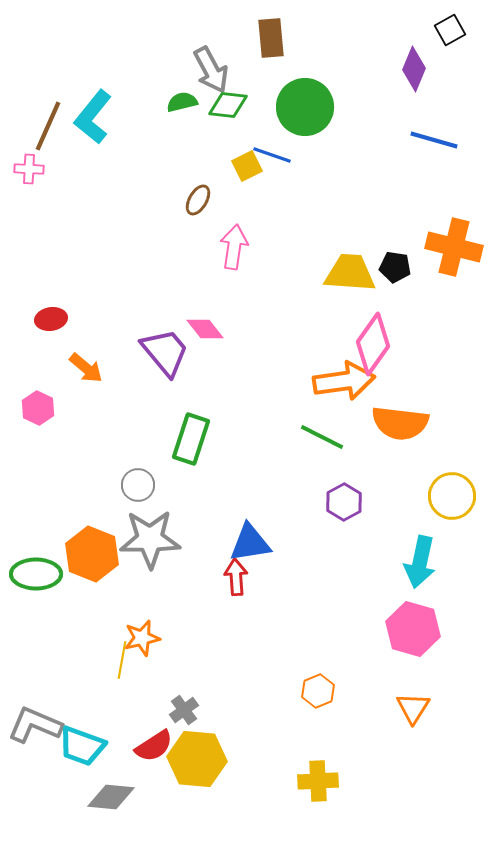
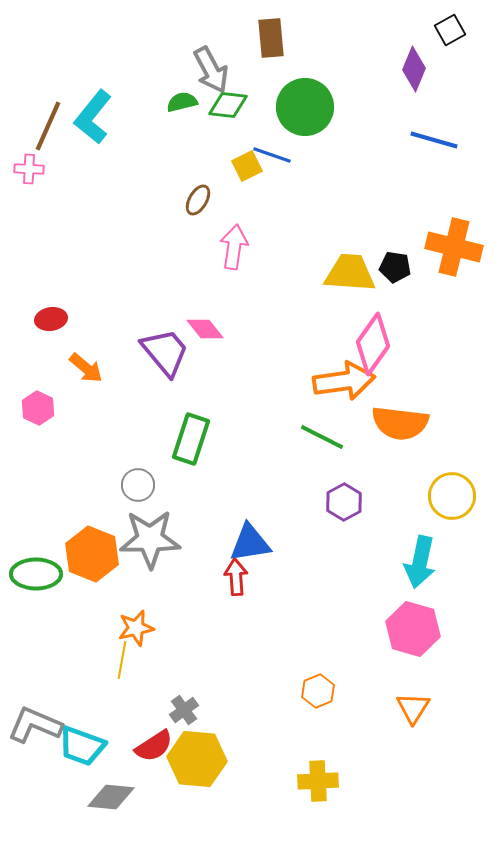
orange star at (142, 638): moved 6 px left, 10 px up
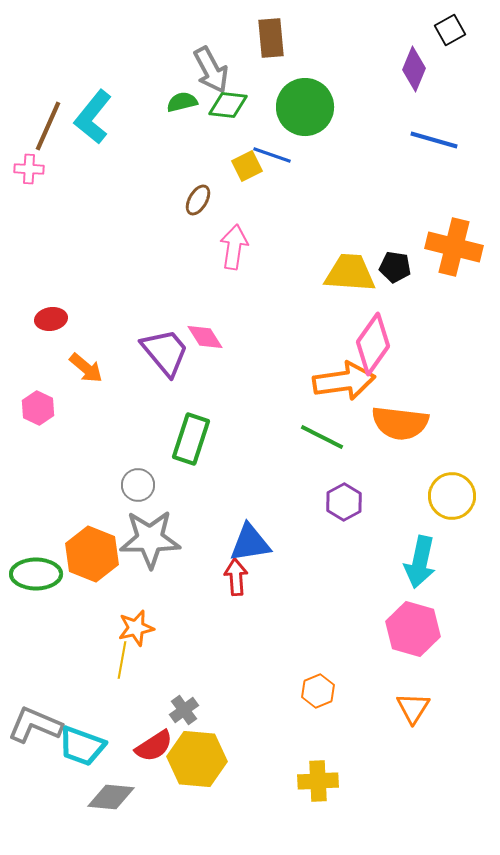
pink diamond at (205, 329): moved 8 px down; rotated 6 degrees clockwise
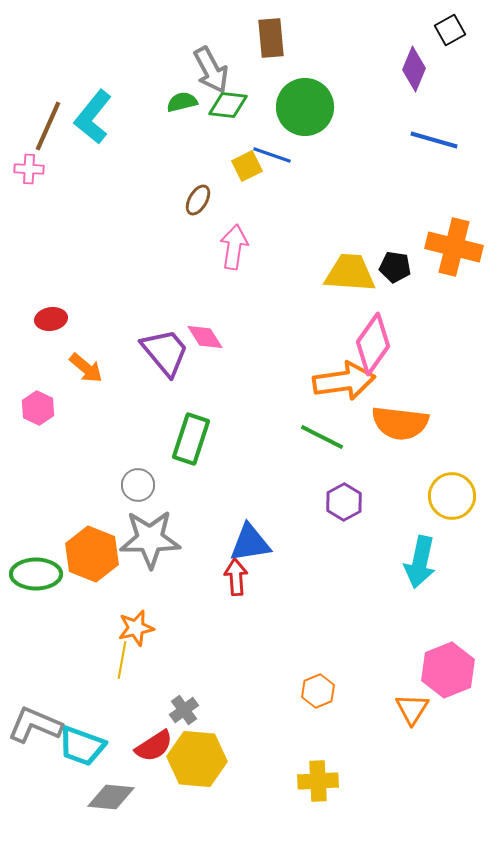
pink hexagon at (413, 629): moved 35 px right, 41 px down; rotated 22 degrees clockwise
orange triangle at (413, 708): moved 1 px left, 1 px down
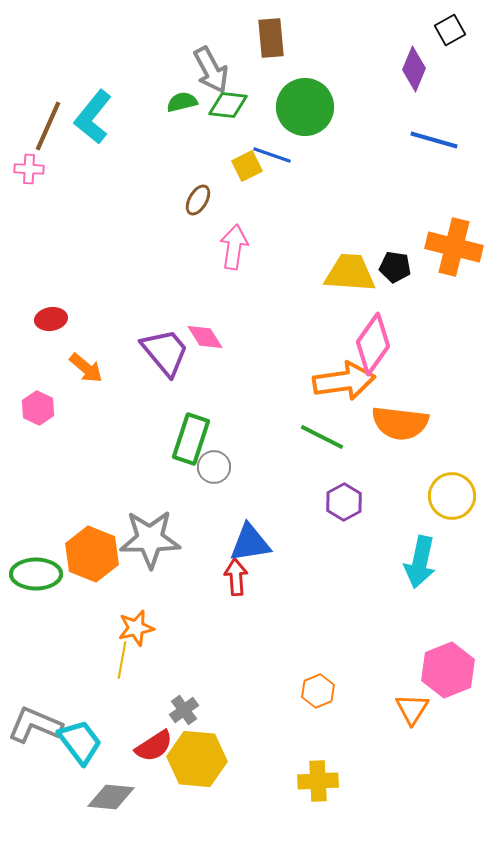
gray circle at (138, 485): moved 76 px right, 18 px up
cyan trapezoid at (82, 746): moved 2 px left, 4 px up; rotated 147 degrees counterclockwise
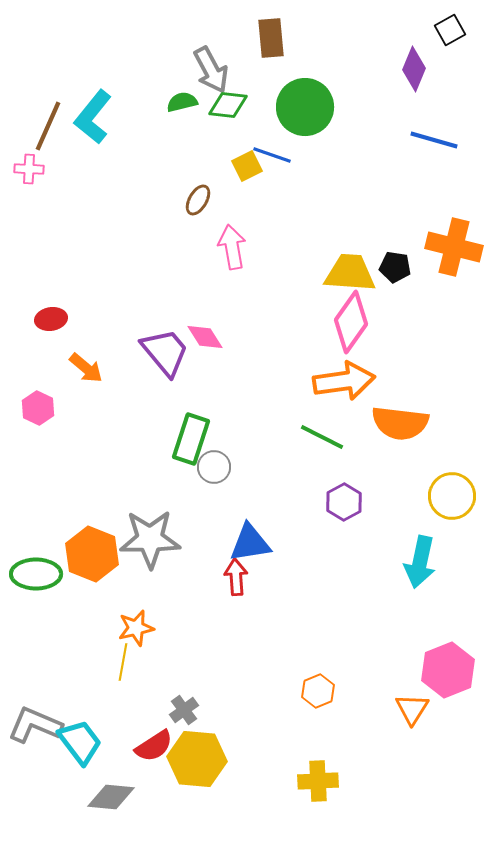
pink arrow at (234, 247): moved 2 px left; rotated 18 degrees counterclockwise
pink diamond at (373, 344): moved 22 px left, 22 px up
yellow line at (122, 660): moved 1 px right, 2 px down
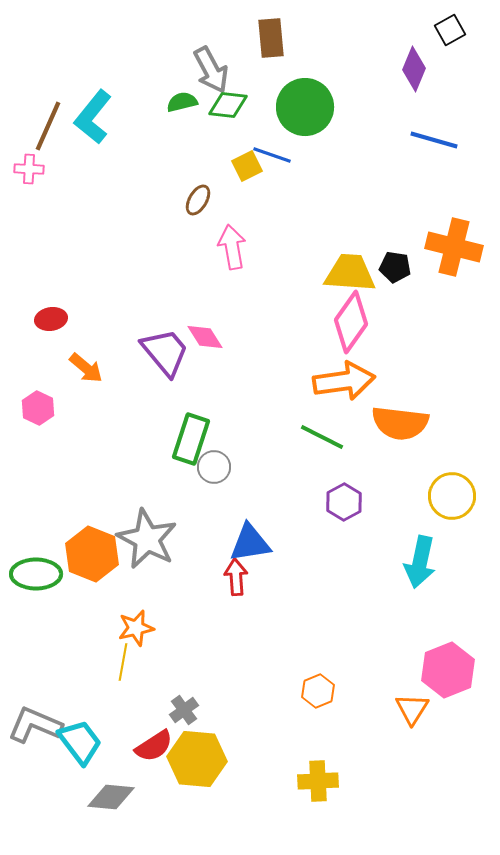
gray star at (150, 539): moved 3 px left; rotated 28 degrees clockwise
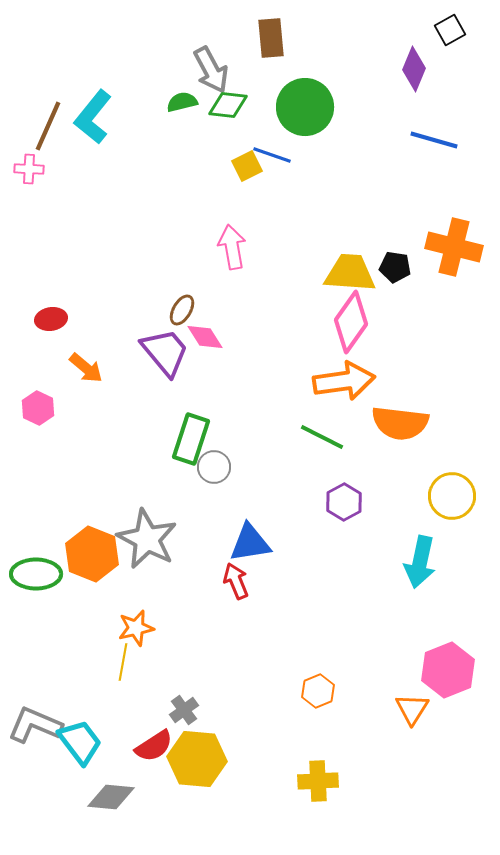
brown ellipse at (198, 200): moved 16 px left, 110 px down
red arrow at (236, 577): moved 4 px down; rotated 18 degrees counterclockwise
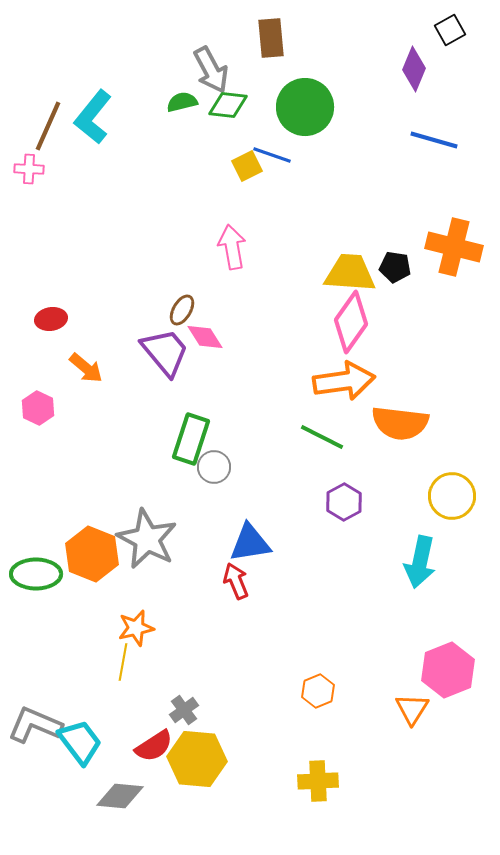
gray diamond at (111, 797): moved 9 px right, 1 px up
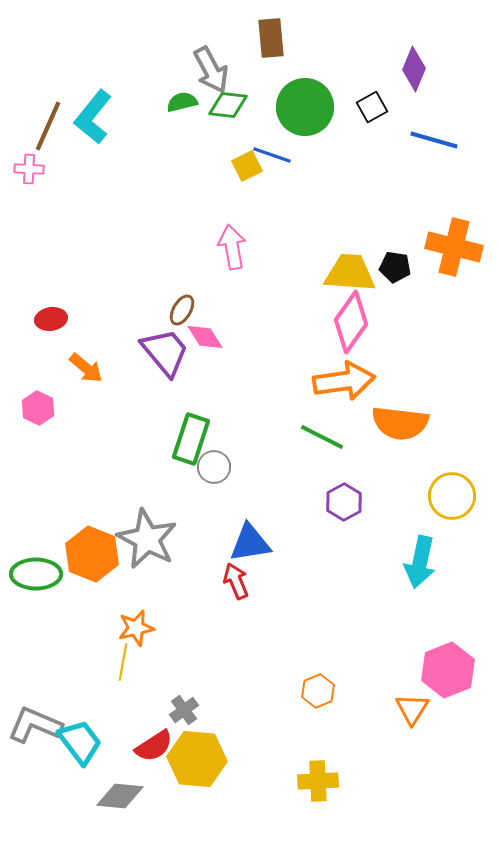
black square at (450, 30): moved 78 px left, 77 px down
